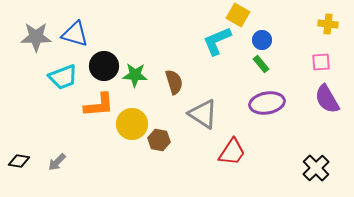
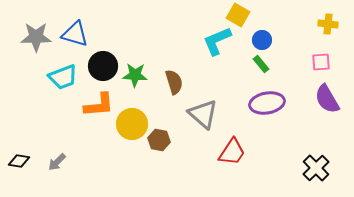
black circle: moved 1 px left
gray triangle: rotated 8 degrees clockwise
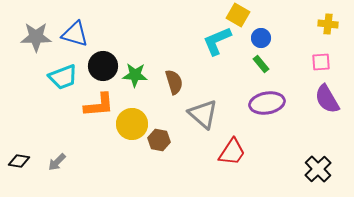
blue circle: moved 1 px left, 2 px up
black cross: moved 2 px right, 1 px down
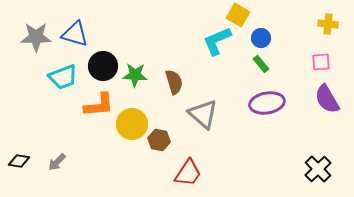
red trapezoid: moved 44 px left, 21 px down
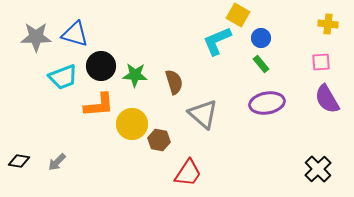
black circle: moved 2 px left
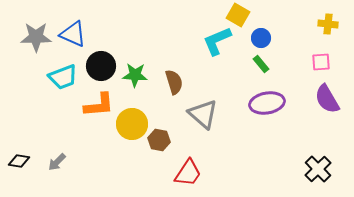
blue triangle: moved 2 px left; rotated 8 degrees clockwise
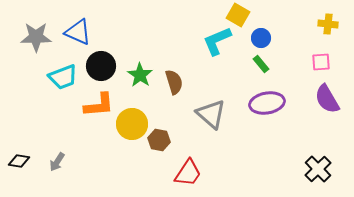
blue triangle: moved 5 px right, 2 px up
green star: moved 5 px right; rotated 30 degrees clockwise
gray triangle: moved 8 px right
gray arrow: rotated 12 degrees counterclockwise
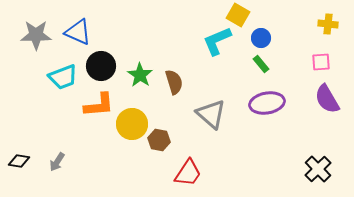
gray star: moved 2 px up
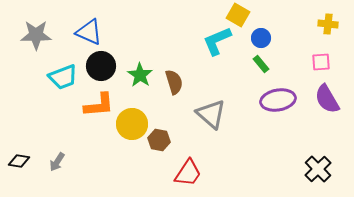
blue triangle: moved 11 px right
purple ellipse: moved 11 px right, 3 px up
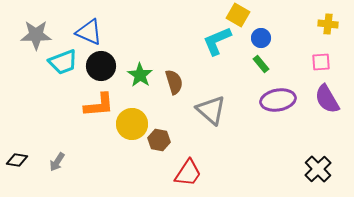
cyan trapezoid: moved 15 px up
gray triangle: moved 4 px up
black diamond: moved 2 px left, 1 px up
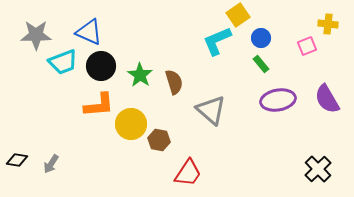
yellow square: rotated 25 degrees clockwise
pink square: moved 14 px left, 16 px up; rotated 18 degrees counterclockwise
yellow circle: moved 1 px left
gray arrow: moved 6 px left, 2 px down
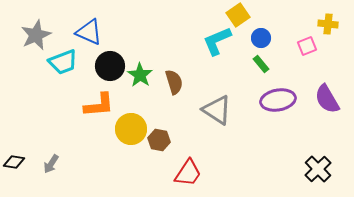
gray star: rotated 24 degrees counterclockwise
black circle: moved 9 px right
gray triangle: moved 6 px right; rotated 8 degrees counterclockwise
yellow circle: moved 5 px down
black diamond: moved 3 px left, 2 px down
